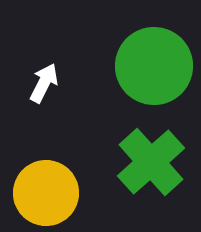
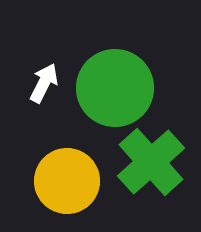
green circle: moved 39 px left, 22 px down
yellow circle: moved 21 px right, 12 px up
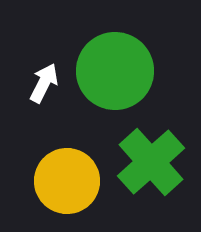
green circle: moved 17 px up
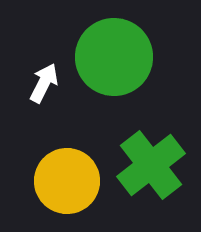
green circle: moved 1 px left, 14 px up
green cross: moved 3 px down; rotated 4 degrees clockwise
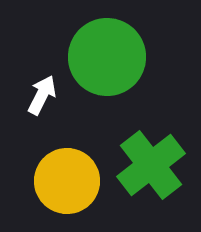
green circle: moved 7 px left
white arrow: moved 2 px left, 12 px down
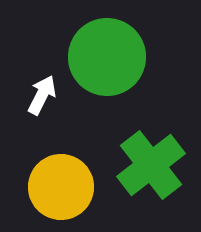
yellow circle: moved 6 px left, 6 px down
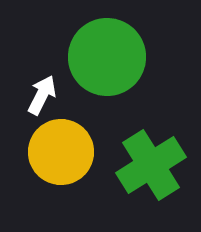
green cross: rotated 6 degrees clockwise
yellow circle: moved 35 px up
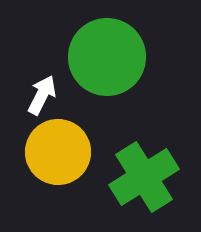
yellow circle: moved 3 px left
green cross: moved 7 px left, 12 px down
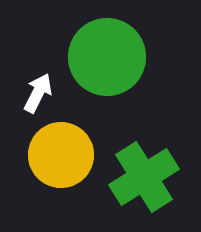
white arrow: moved 4 px left, 2 px up
yellow circle: moved 3 px right, 3 px down
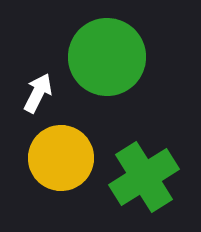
yellow circle: moved 3 px down
